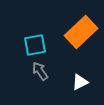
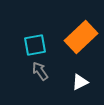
orange rectangle: moved 5 px down
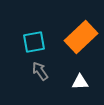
cyan square: moved 1 px left, 3 px up
white triangle: rotated 24 degrees clockwise
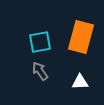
orange rectangle: rotated 32 degrees counterclockwise
cyan square: moved 6 px right
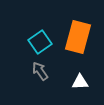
orange rectangle: moved 3 px left
cyan square: rotated 25 degrees counterclockwise
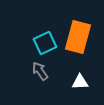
cyan square: moved 5 px right, 1 px down; rotated 10 degrees clockwise
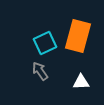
orange rectangle: moved 1 px up
white triangle: moved 1 px right
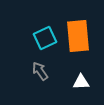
orange rectangle: rotated 20 degrees counterclockwise
cyan square: moved 5 px up
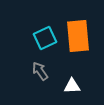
white triangle: moved 9 px left, 4 px down
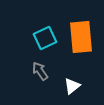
orange rectangle: moved 3 px right, 1 px down
white triangle: rotated 36 degrees counterclockwise
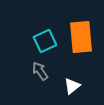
cyan square: moved 3 px down
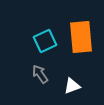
gray arrow: moved 3 px down
white triangle: rotated 18 degrees clockwise
